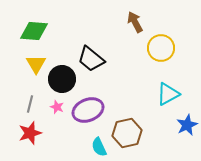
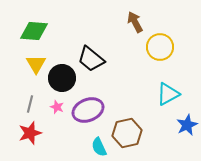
yellow circle: moved 1 px left, 1 px up
black circle: moved 1 px up
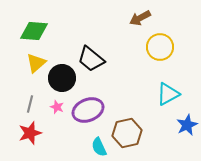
brown arrow: moved 5 px right, 4 px up; rotated 90 degrees counterclockwise
yellow triangle: moved 1 px up; rotated 20 degrees clockwise
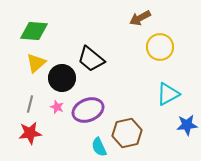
blue star: rotated 20 degrees clockwise
red star: rotated 10 degrees clockwise
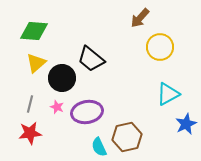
brown arrow: rotated 20 degrees counterclockwise
purple ellipse: moved 1 px left, 2 px down; rotated 12 degrees clockwise
blue star: moved 1 px left, 1 px up; rotated 20 degrees counterclockwise
brown hexagon: moved 4 px down
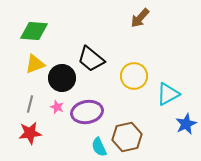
yellow circle: moved 26 px left, 29 px down
yellow triangle: moved 1 px left, 1 px down; rotated 20 degrees clockwise
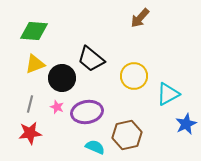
brown hexagon: moved 2 px up
cyan semicircle: moved 4 px left; rotated 138 degrees clockwise
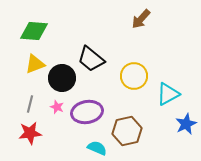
brown arrow: moved 1 px right, 1 px down
brown hexagon: moved 4 px up
cyan semicircle: moved 2 px right, 1 px down
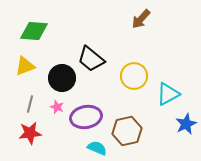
yellow triangle: moved 10 px left, 2 px down
purple ellipse: moved 1 px left, 5 px down
